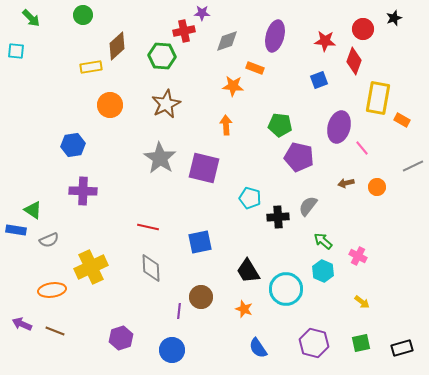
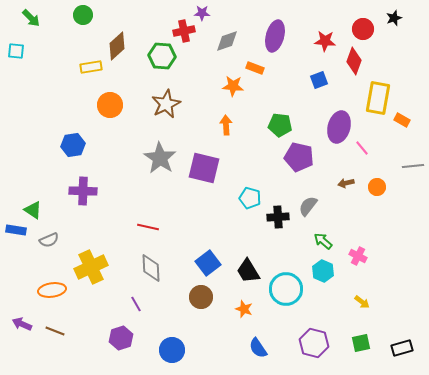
gray line at (413, 166): rotated 20 degrees clockwise
blue square at (200, 242): moved 8 px right, 21 px down; rotated 25 degrees counterclockwise
purple line at (179, 311): moved 43 px left, 7 px up; rotated 35 degrees counterclockwise
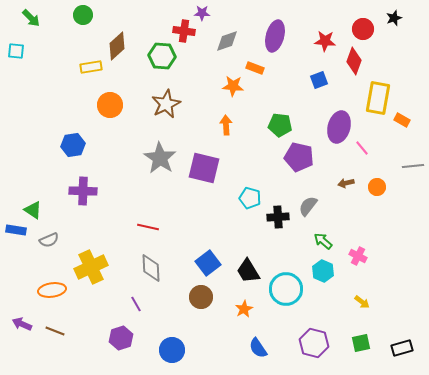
red cross at (184, 31): rotated 20 degrees clockwise
orange star at (244, 309): rotated 24 degrees clockwise
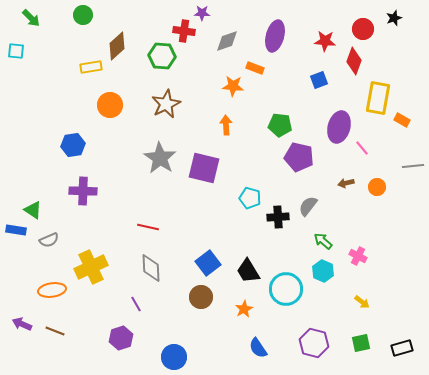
blue circle at (172, 350): moved 2 px right, 7 px down
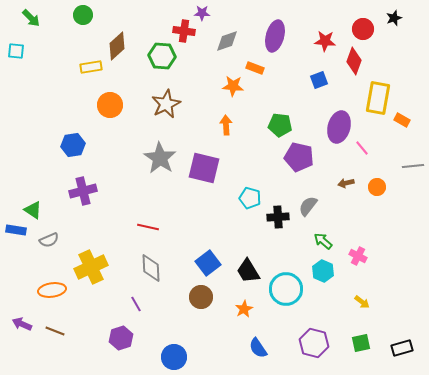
purple cross at (83, 191): rotated 16 degrees counterclockwise
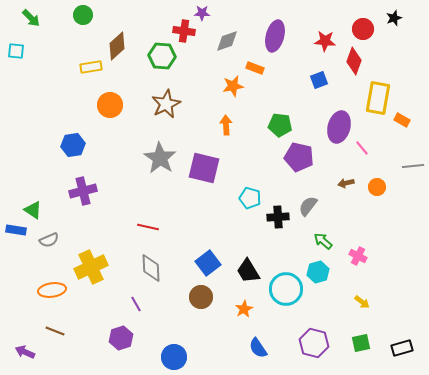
orange star at (233, 86): rotated 15 degrees counterclockwise
cyan hexagon at (323, 271): moved 5 px left, 1 px down; rotated 20 degrees clockwise
purple arrow at (22, 324): moved 3 px right, 28 px down
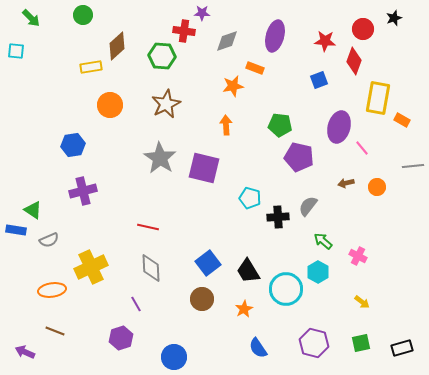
cyan hexagon at (318, 272): rotated 15 degrees counterclockwise
brown circle at (201, 297): moved 1 px right, 2 px down
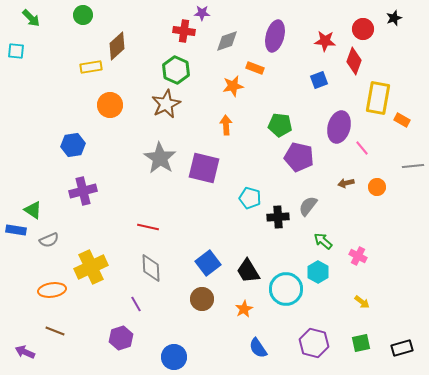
green hexagon at (162, 56): moved 14 px right, 14 px down; rotated 20 degrees clockwise
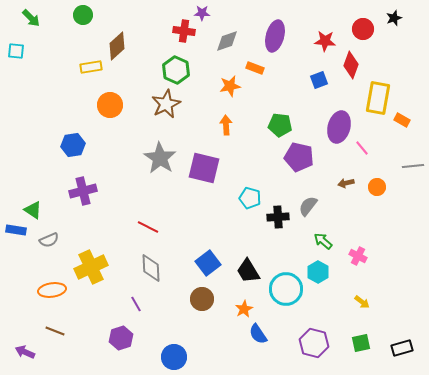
red diamond at (354, 61): moved 3 px left, 4 px down
orange star at (233, 86): moved 3 px left
red line at (148, 227): rotated 15 degrees clockwise
blue semicircle at (258, 348): moved 14 px up
